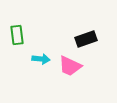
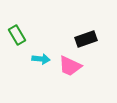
green rectangle: rotated 24 degrees counterclockwise
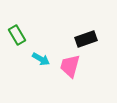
cyan arrow: rotated 24 degrees clockwise
pink trapezoid: rotated 80 degrees clockwise
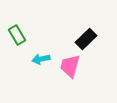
black rectangle: rotated 25 degrees counterclockwise
cyan arrow: rotated 138 degrees clockwise
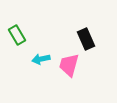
black rectangle: rotated 70 degrees counterclockwise
pink trapezoid: moved 1 px left, 1 px up
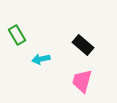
black rectangle: moved 3 px left, 6 px down; rotated 25 degrees counterclockwise
pink trapezoid: moved 13 px right, 16 px down
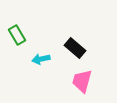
black rectangle: moved 8 px left, 3 px down
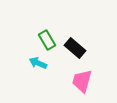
green rectangle: moved 30 px right, 5 px down
cyan arrow: moved 3 px left, 4 px down; rotated 36 degrees clockwise
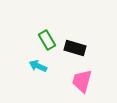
black rectangle: rotated 25 degrees counterclockwise
cyan arrow: moved 3 px down
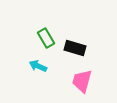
green rectangle: moved 1 px left, 2 px up
